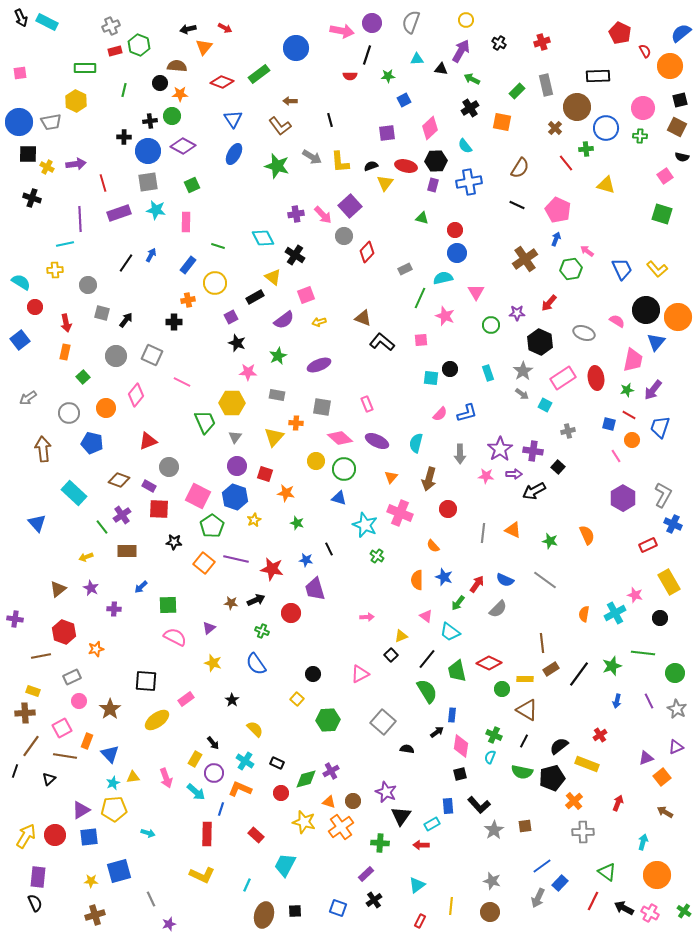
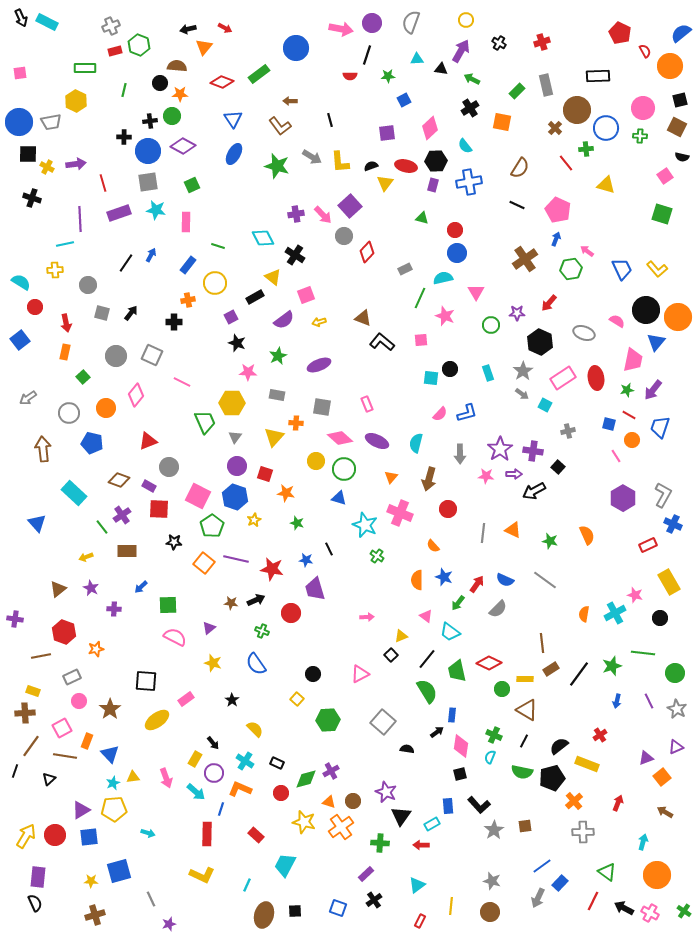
pink arrow at (342, 31): moved 1 px left, 2 px up
brown circle at (577, 107): moved 3 px down
black arrow at (126, 320): moved 5 px right, 7 px up
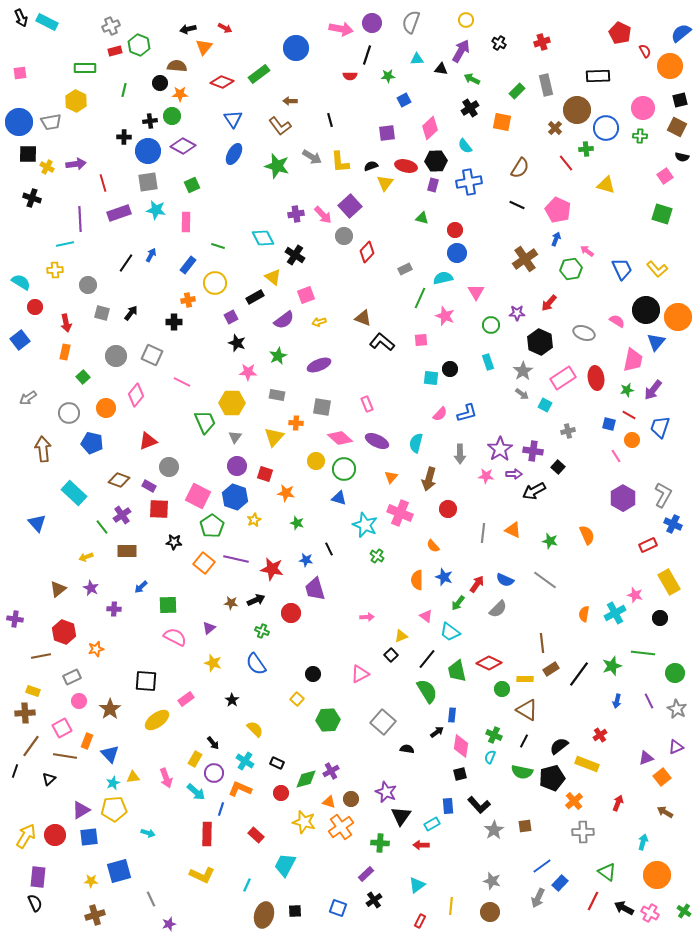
cyan rectangle at (488, 373): moved 11 px up
brown circle at (353, 801): moved 2 px left, 2 px up
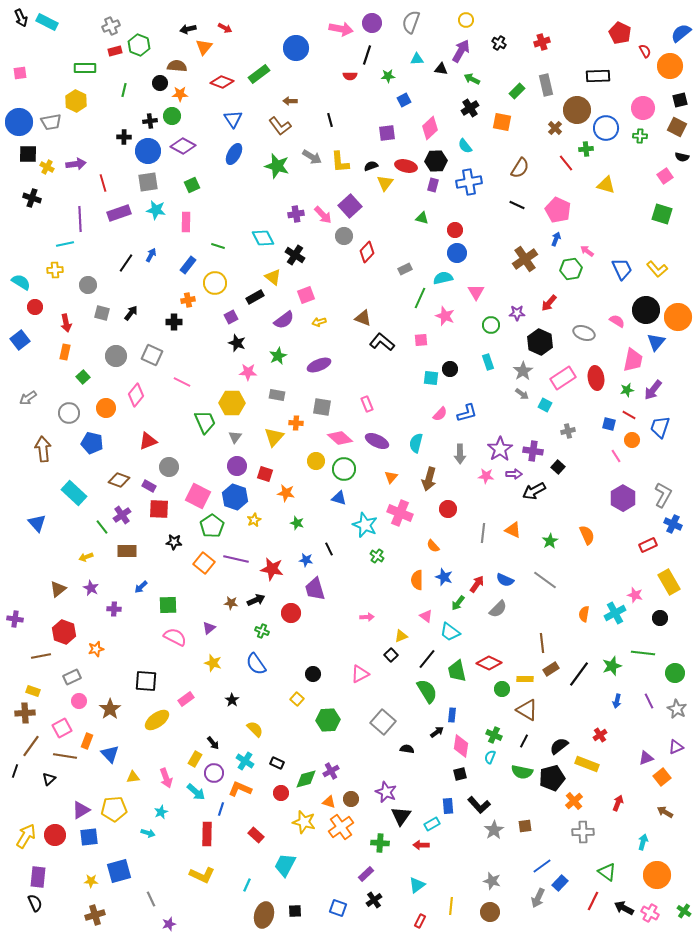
green star at (550, 541): rotated 28 degrees clockwise
cyan star at (113, 783): moved 48 px right, 29 px down
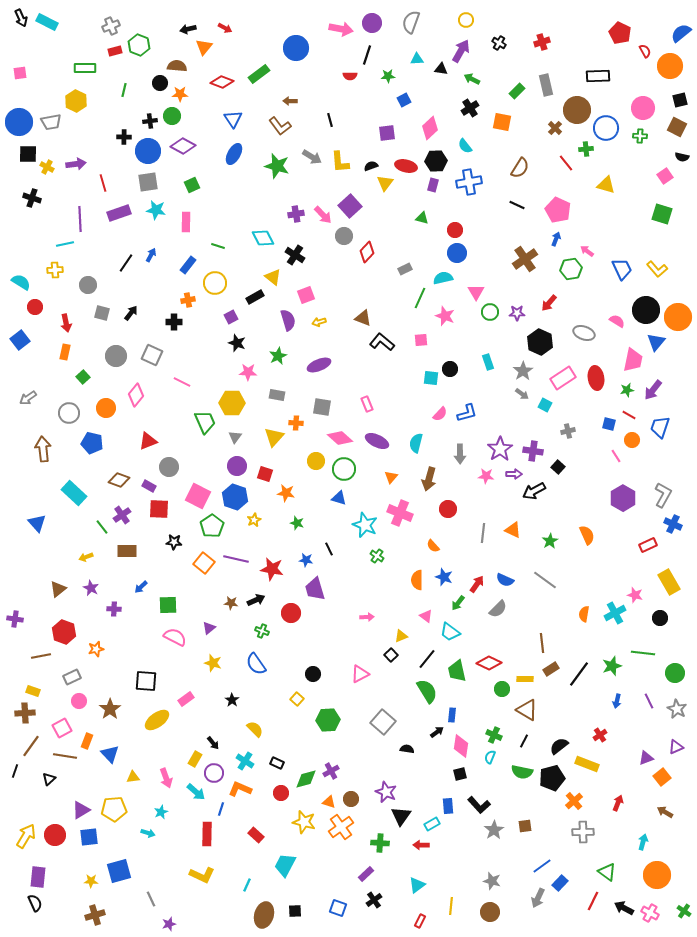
purple semicircle at (284, 320): moved 4 px right; rotated 70 degrees counterclockwise
green circle at (491, 325): moved 1 px left, 13 px up
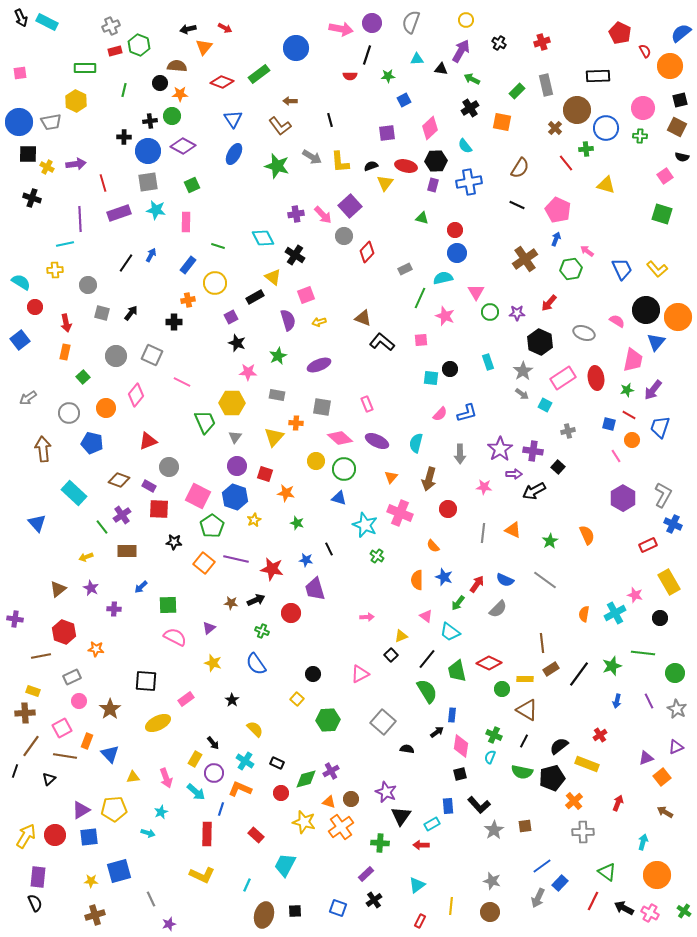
pink star at (486, 476): moved 2 px left, 11 px down
orange star at (96, 649): rotated 21 degrees clockwise
yellow ellipse at (157, 720): moved 1 px right, 3 px down; rotated 10 degrees clockwise
